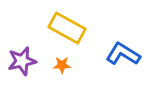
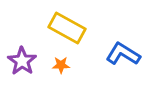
purple star: rotated 24 degrees counterclockwise
orange star: moved 1 px left
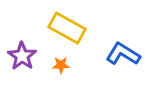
purple star: moved 5 px up
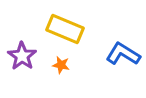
yellow rectangle: moved 2 px left, 1 px down; rotated 6 degrees counterclockwise
orange star: rotated 12 degrees clockwise
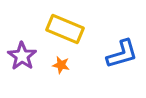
blue L-shape: moved 1 px left; rotated 132 degrees clockwise
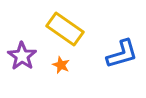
yellow rectangle: rotated 12 degrees clockwise
orange star: rotated 12 degrees clockwise
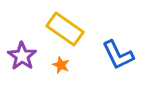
blue L-shape: moved 4 px left, 1 px down; rotated 80 degrees clockwise
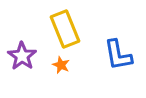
yellow rectangle: rotated 33 degrees clockwise
blue L-shape: rotated 16 degrees clockwise
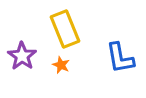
blue L-shape: moved 2 px right, 3 px down
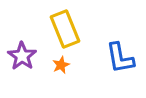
orange star: rotated 24 degrees clockwise
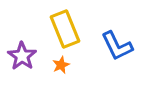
blue L-shape: moved 3 px left, 12 px up; rotated 16 degrees counterclockwise
